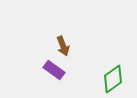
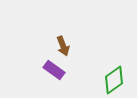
green diamond: moved 1 px right, 1 px down
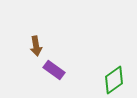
brown arrow: moved 27 px left; rotated 12 degrees clockwise
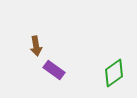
green diamond: moved 7 px up
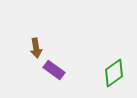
brown arrow: moved 2 px down
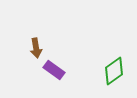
green diamond: moved 2 px up
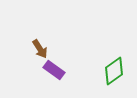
brown arrow: moved 4 px right, 1 px down; rotated 24 degrees counterclockwise
